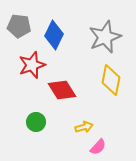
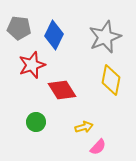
gray pentagon: moved 2 px down
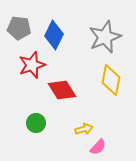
green circle: moved 1 px down
yellow arrow: moved 2 px down
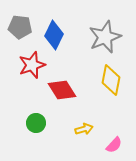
gray pentagon: moved 1 px right, 1 px up
pink semicircle: moved 16 px right, 2 px up
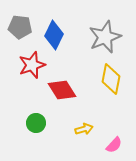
yellow diamond: moved 1 px up
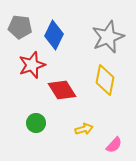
gray star: moved 3 px right
yellow diamond: moved 6 px left, 1 px down
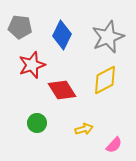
blue diamond: moved 8 px right
yellow diamond: rotated 52 degrees clockwise
green circle: moved 1 px right
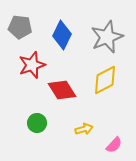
gray star: moved 1 px left
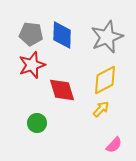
gray pentagon: moved 11 px right, 7 px down
blue diamond: rotated 24 degrees counterclockwise
red diamond: rotated 16 degrees clockwise
yellow arrow: moved 17 px right, 20 px up; rotated 30 degrees counterclockwise
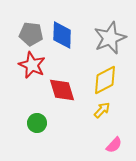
gray star: moved 3 px right, 1 px down
red star: rotated 28 degrees counterclockwise
yellow arrow: moved 1 px right, 1 px down
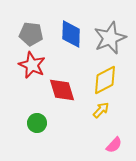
blue diamond: moved 9 px right, 1 px up
yellow arrow: moved 1 px left
